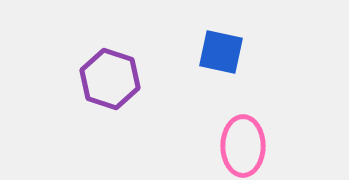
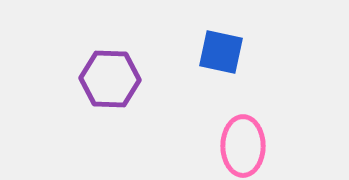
purple hexagon: rotated 16 degrees counterclockwise
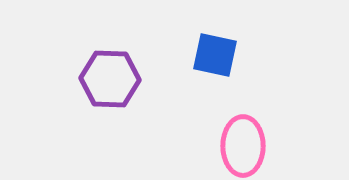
blue square: moved 6 px left, 3 px down
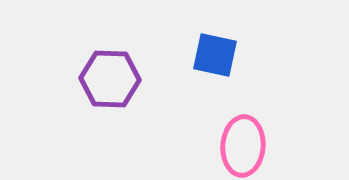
pink ellipse: rotated 4 degrees clockwise
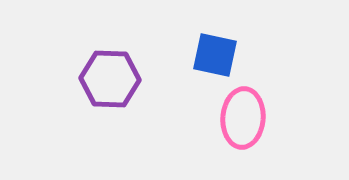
pink ellipse: moved 28 px up
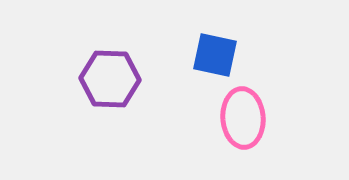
pink ellipse: rotated 8 degrees counterclockwise
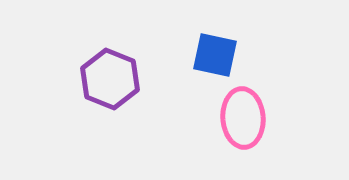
purple hexagon: rotated 20 degrees clockwise
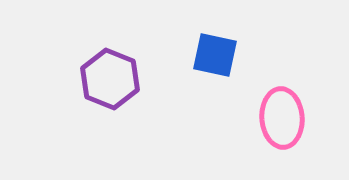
pink ellipse: moved 39 px right
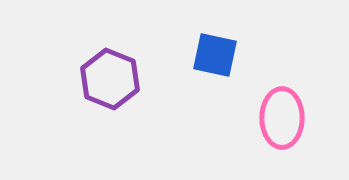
pink ellipse: rotated 4 degrees clockwise
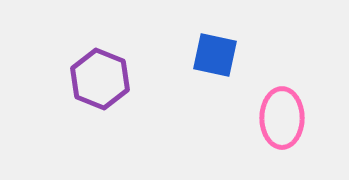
purple hexagon: moved 10 px left
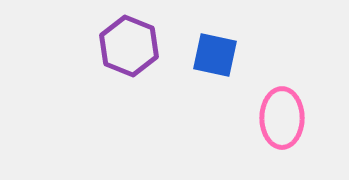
purple hexagon: moved 29 px right, 33 px up
